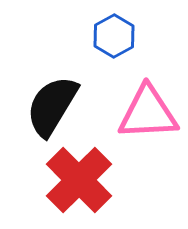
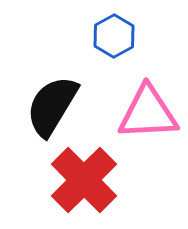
red cross: moved 5 px right
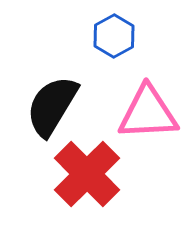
red cross: moved 3 px right, 6 px up
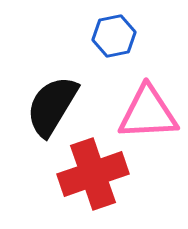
blue hexagon: rotated 18 degrees clockwise
red cross: moved 6 px right; rotated 26 degrees clockwise
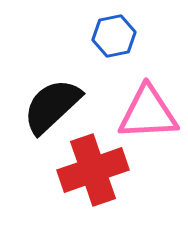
black semicircle: rotated 16 degrees clockwise
red cross: moved 4 px up
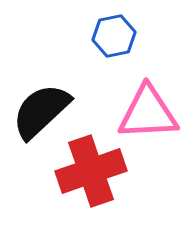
black semicircle: moved 11 px left, 5 px down
red cross: moved 2 px left, 1 px down
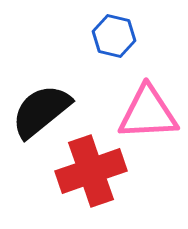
blue hexagon: rotated 24 degrees clockwise
black semicircle: rotated 4 degrees clockwise
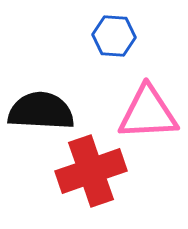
blue hexagon: rotated 9 degrees counterclockwise
black semicircle: rotated 42 degrees clockwise
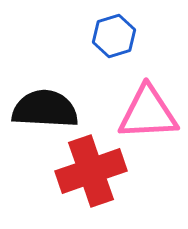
blue hexagon: rotated 21 degrees counterclockwise
black semicircle: moved 4 px right, 2 px up
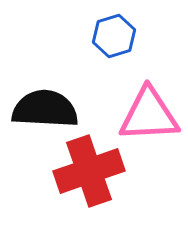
pink triangle: moved 1 px right, 2 px down
red cross: moved 2 px left
